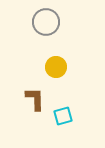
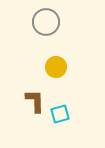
brown L-shape: moved 2 px down
cyan square: moved 3 px left, 2 px up
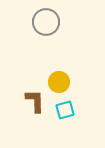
yellow circle: moved 3 px right, 15 px down
cyan square: moved 5 px right, 4 px up
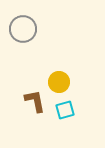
gray circle: moved 23 px left, 7 px down
brown L-shape: rotated 10 degrees counterclockwise
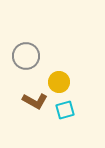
gray circle: moved 3 px right, 27 px down
brown L-shape: rotated 130 degrees clockwise
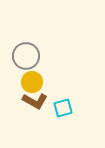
yellow circle: moved 27 px left
cyan square: moved 2 px left, 2 px up
